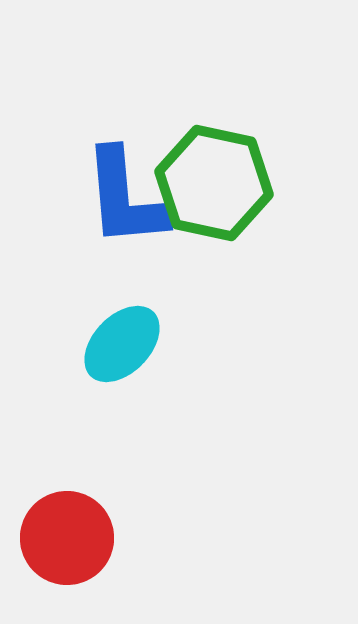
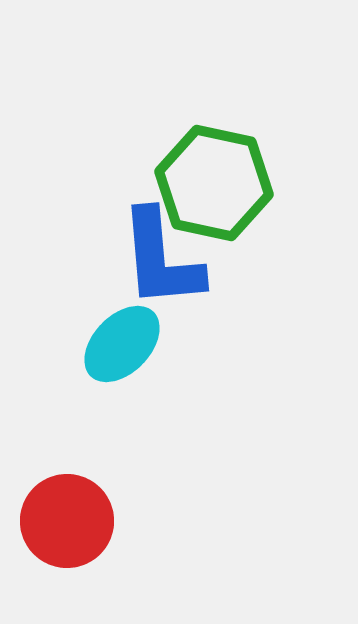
blue L-shape: moved 36 px right, 61 px down
red circle: moved 17 px up
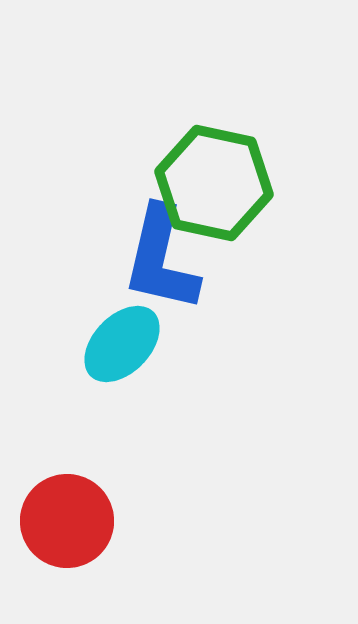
blue L-shape: rotated 18 degrees clockwise
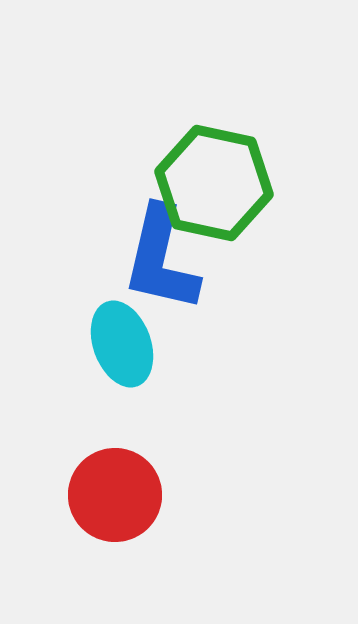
cyan ellipse: rotated 64 degrees counterclockwise
red circle: moved 48 px right, 26 px up
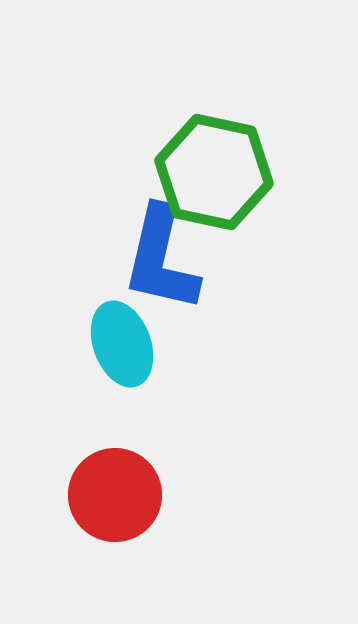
green hexagon: moved 11 px up
